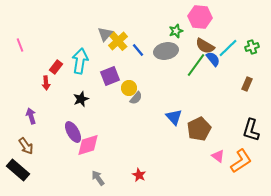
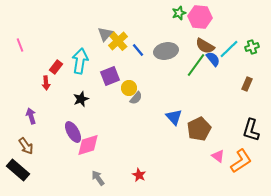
green star: moved 3 px right, 18 px up
cyan line: moved 1 px right, 1 px down
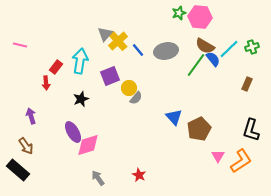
pink line: rotated 56 degrees counterclockwise
pink triangle: rotated 24 degrees clockwise
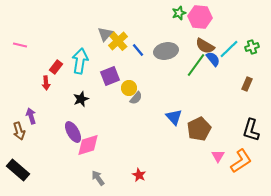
brown arrow: moved 7 px left, 15 px up; rotated 18 degrees clockwise
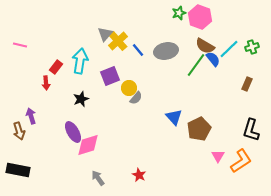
pink hexagon: rotated 15 degrees clockwise
black rectangle: rotated 30 degrees counterclockwise
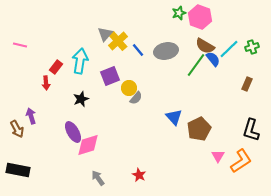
brown arrow: moved 2 px left, 2 px up; rotated 12 degrees counterclockwise
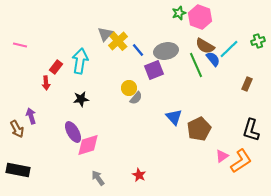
green cross: moved 6 px right, 6 px up
green line: rotated 60 degrees counterclockwise
purple square: moved 44 px right, 6 px up
black star: rotated 14 degrees clockwise
pink triangle: moved 4 px right; rotated 24 degrees clockwise
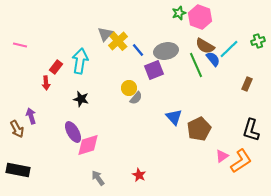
black star: rotated 21 degrees clockwise
